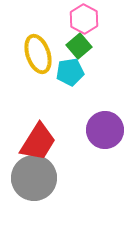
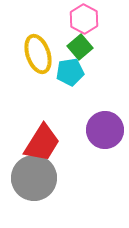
green square: moved 1 px right, 1 px down
red trapezoid: moved 4 px right, 1 px down
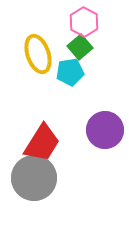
pink hexagon: moved 3 px down
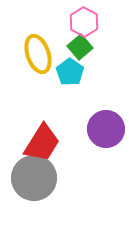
cyan pentagon: rotated 28 degrees counterclockwise
purple circle: moved 1 px right, 1 px up
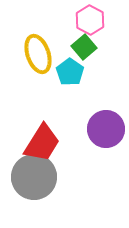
pink hexagon: moved 6 px right, 2 px up
green square: moved 4 px right
gray circle: moved 1 px up
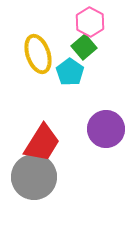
pink hexagon: moved 2 px down
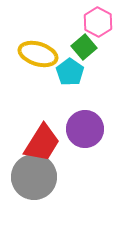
pink hexagon: moved 8 px right
yellow ellipse: rotated 54 degrees counterclockwise
purple circle: moved 21 px left
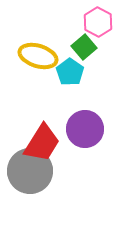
yellow ellipse: moved 2 px down
gray circle: moved 4 px left, 6 px up
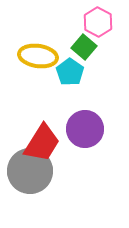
green square: rotated 10 degrees counterclockwise
yellow ellipse: rotated 9 degrees counterclockwise
